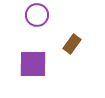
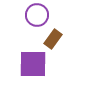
brown rectangle: moved 19 px left, 5 px up
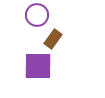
purple square: moved 5 px right, 2 px down
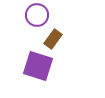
purple square: rotated 16 degrees clockwise
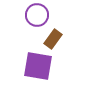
purple square: rotated 8 degrees counterclockwise
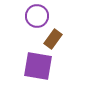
purple circle: moved 1 px down
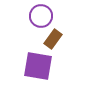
purple circle: moved 4 px right
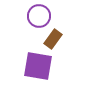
purple circle: moved 2 px left
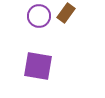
brown rectangle: moved 13 px right, 26 px up
